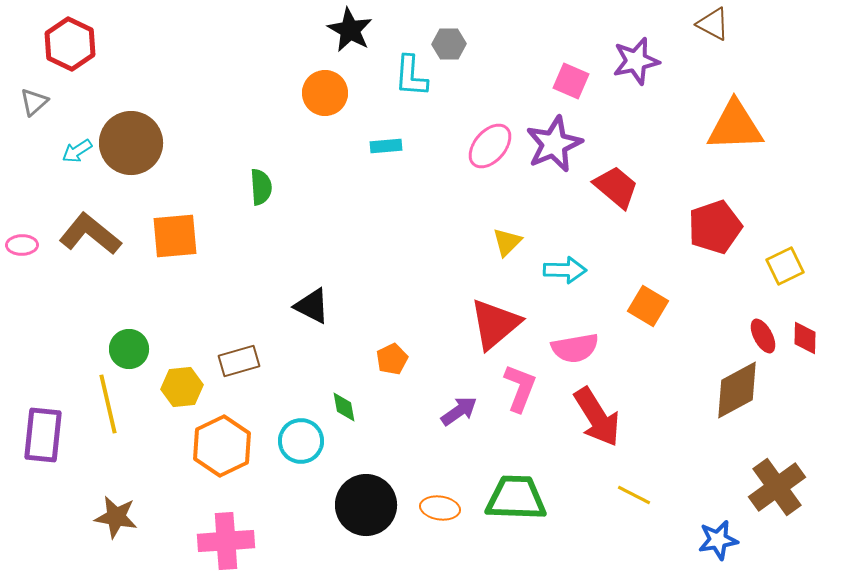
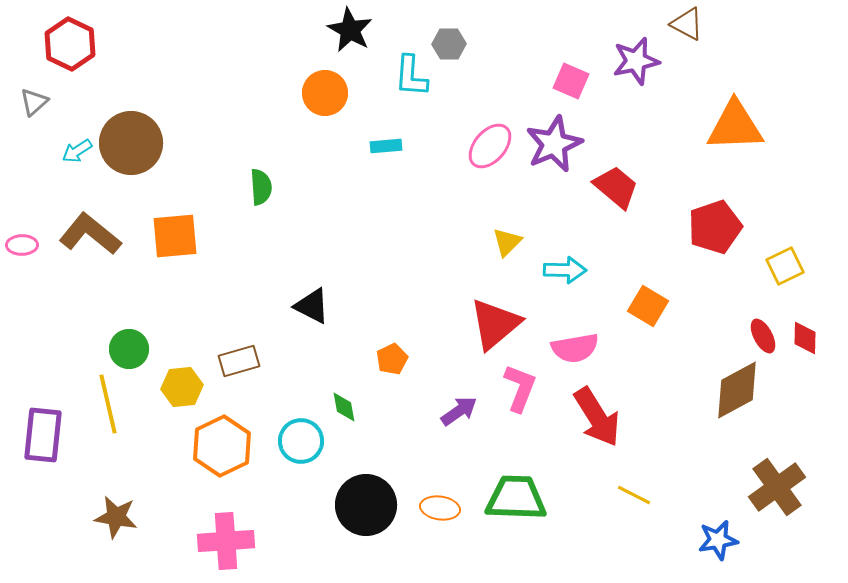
brown triangle at (713, 24): moved 26 px left
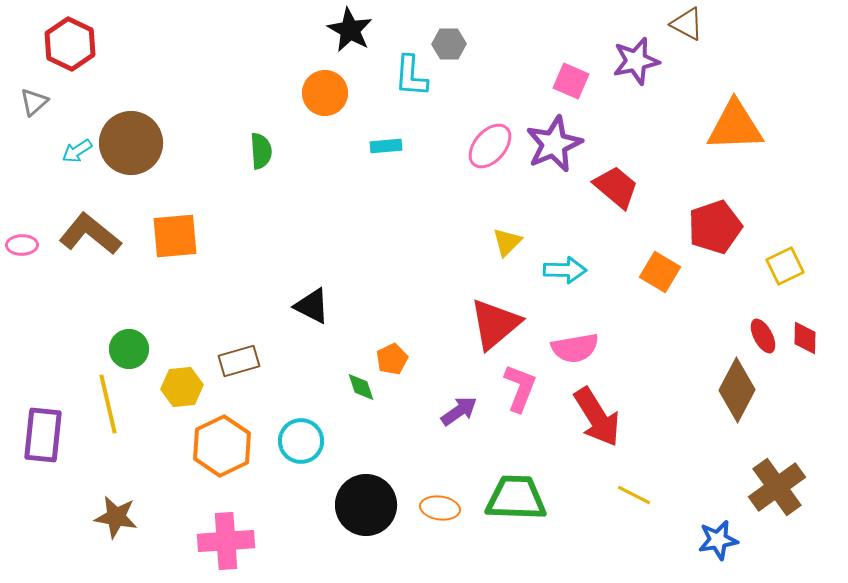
green semicircle at (261, 187): moved 36 px up
orange square at (648, 306): moved 12 px right, 34 px up
brown diamond at (737, 390): rotated 34 degrees counterclockwise
green diamond at (344, 407): moved 17 px right, 20 px up; rotated 8 degrees counterclockwise
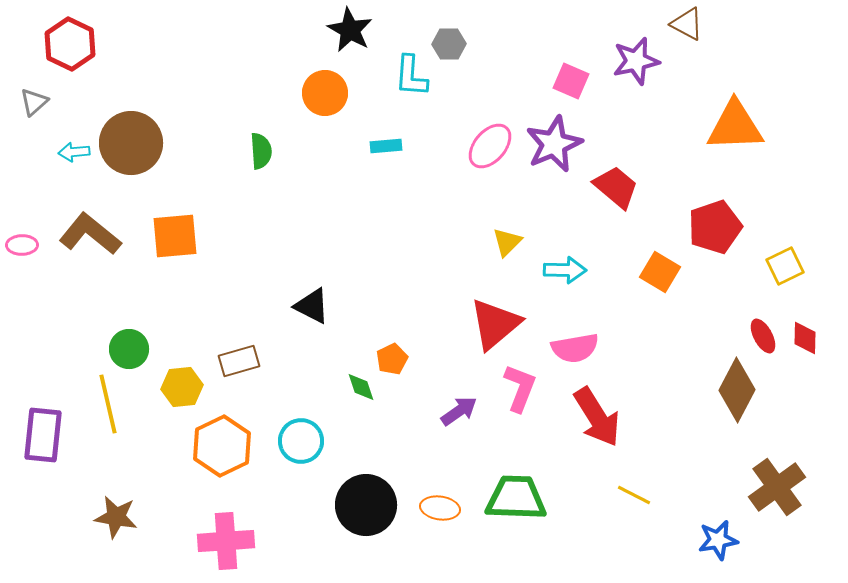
cyan arrow at (77, 151): moved 3 px left, 1 px down; rotated 28 degrees clockwise
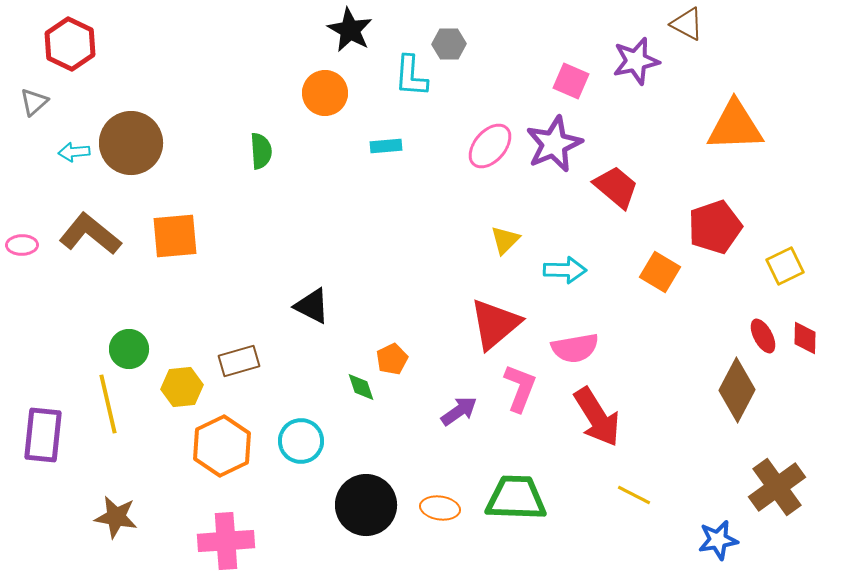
yellow triangle at (507, 242): moved 2 px left, 2 px up
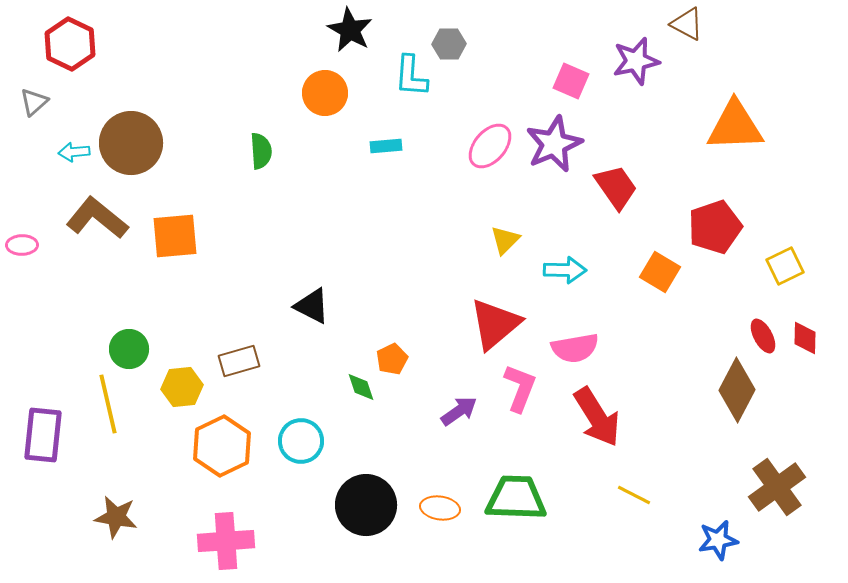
red trapezoid at (616, 187): rotated 15 degrees clockwise
brown L-shape at (90, 234): moved 7 px right, 16 px up
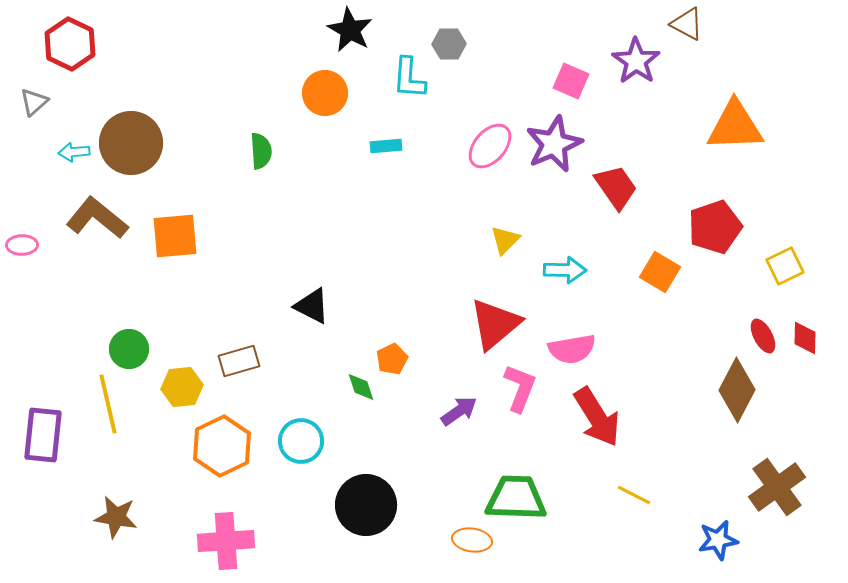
purple star at (636, 61): rotated 24 degrees counterclockwise
cyan L-shape at (411, 76): moved 2 px left, 2 px down
pink semicircle at (575, 348): moved 3 px left, 1 px down
orange ellipse at (440, 508): moved 32 px right, 32 px down
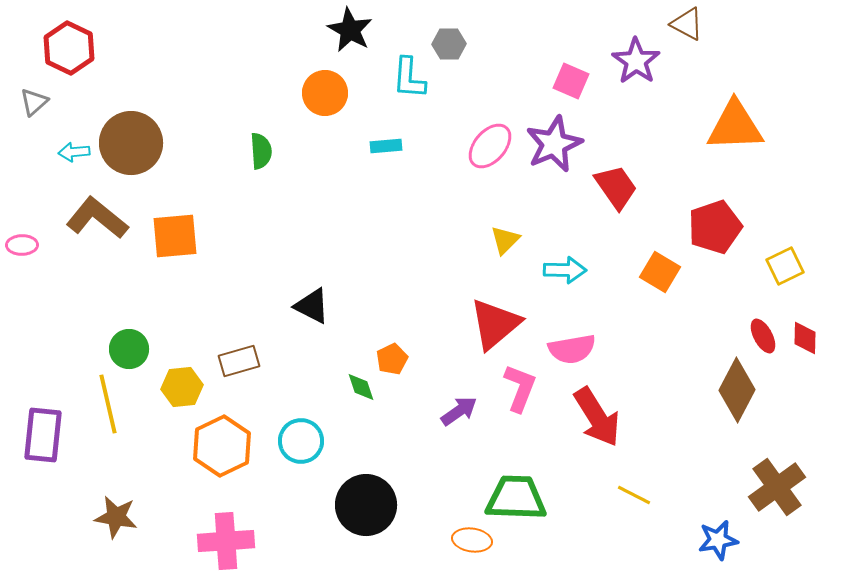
red hexagon at (70, 44): moved 1 px left, 4 px down
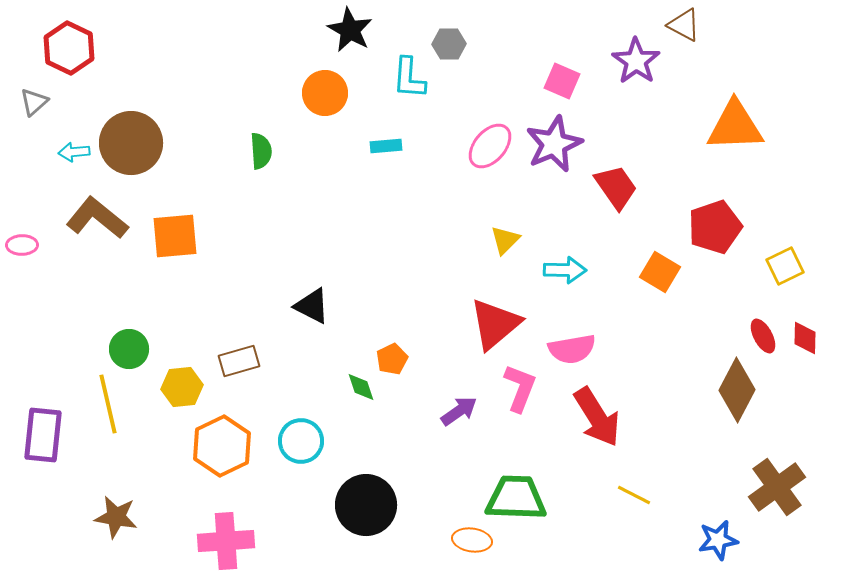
brown triangle at (687, 24): moved 3 px left, 1 px down
pink square at (571, 81): moved 9 px left
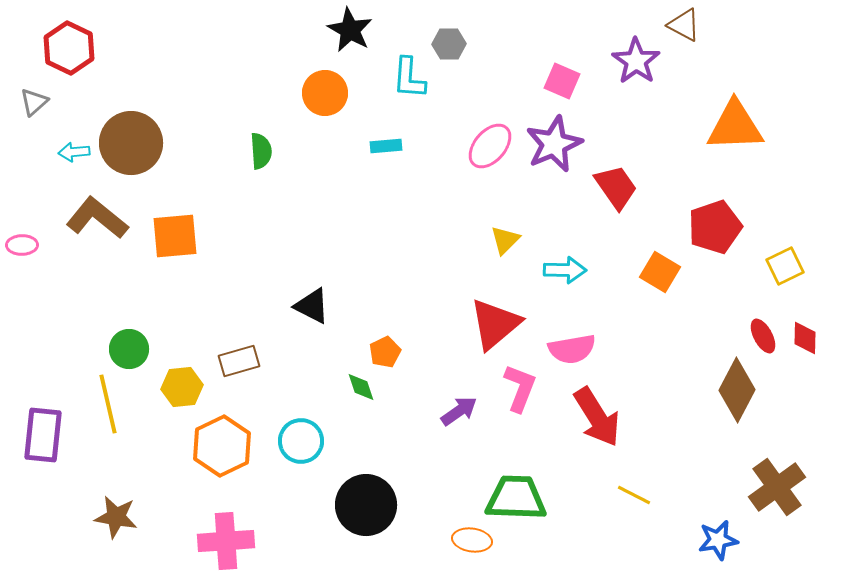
orange pentagon at (392, 359): moved 7 px left, 7 px up
